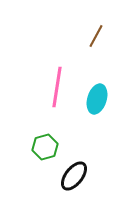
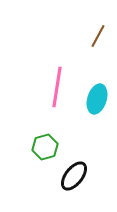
brown line: moved 2 px right
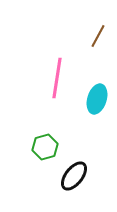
pink line: moved 9 px up
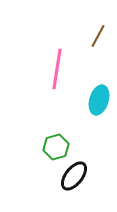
pink line: moved 9 px up
cyan ellipse: moved 2 px right, 1 px down
green hexagon: moved 11 px right
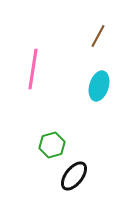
pink line: moved 24 px left
cyan ellipse: moved 14 px up
green hexagon: moved 4 px left, 2 px up
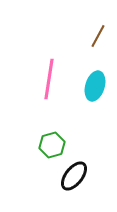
pink line: moved 16 px right, 10 px down
cyan ellipse: moved 4 px left
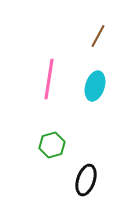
black ellipse: moved 12 px right, 4 px down; rotated 20 degrees counterclockwise
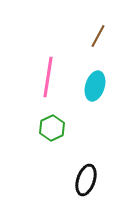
pink line: moved 1 px left, 2 px up
green hexagon: moved 17 px up; rotated 10 degrees counterclockwise
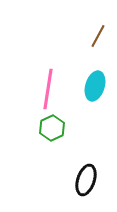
pink line: moved 12 px down
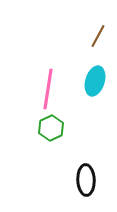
cyan ellipse: moved 5 px up
green hexagon: moved 1 px left
black ellipse: rotated 20 degrees counterclockwise
